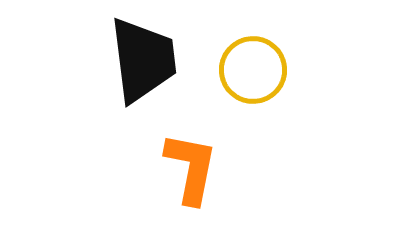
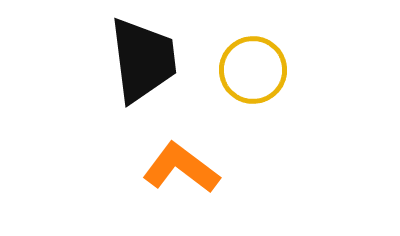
orange L-shape: moved 10 px left; rotated 64 degrees counterclockwise
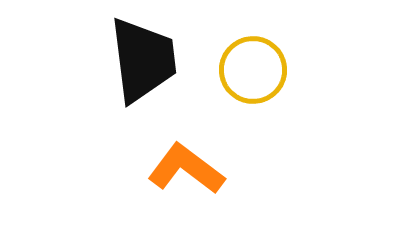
orange L-shape: moved 5 px right, 1 px down
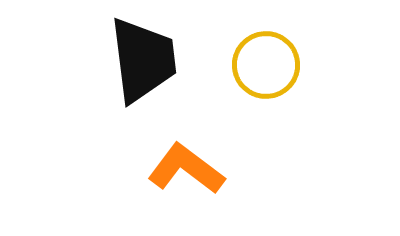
yellow circle: moved 13 px right, 5 px up
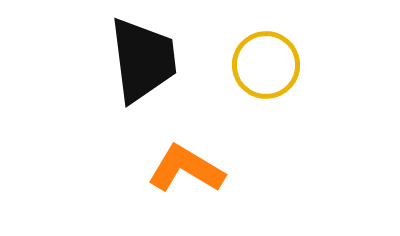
orange L-shape: rotated 6 degrees counterclockwise
